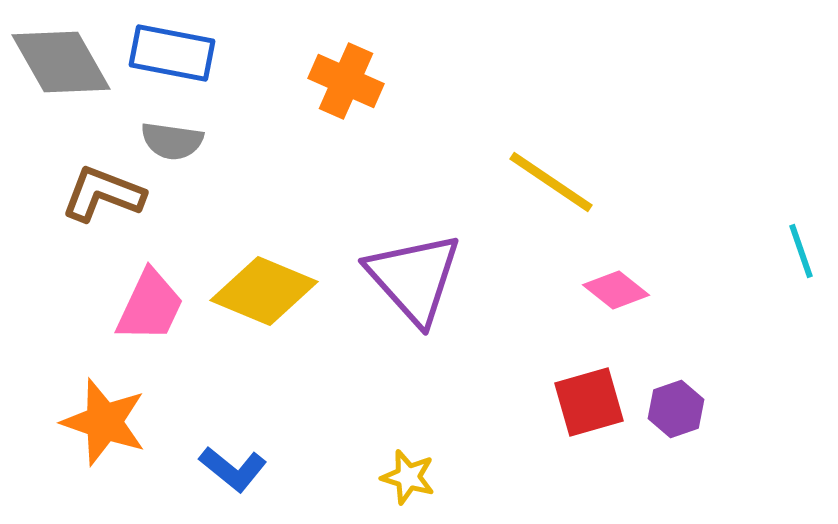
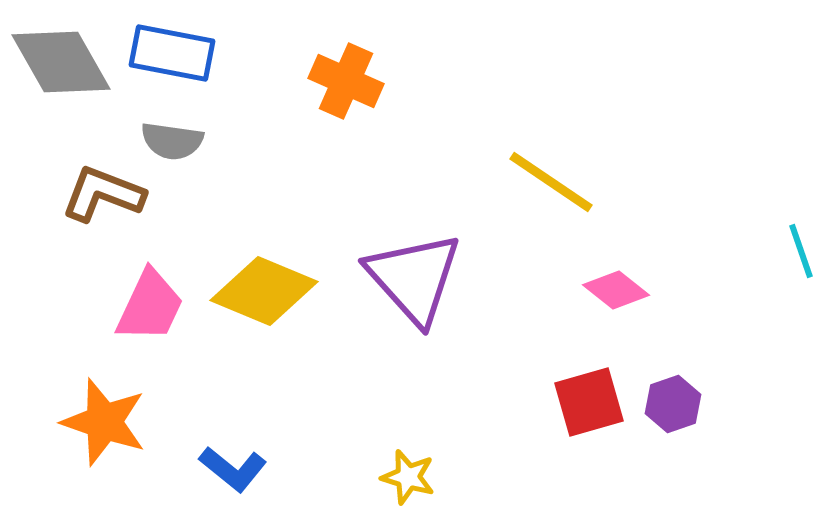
purple hexagon: moved 3 px left, 5 px up
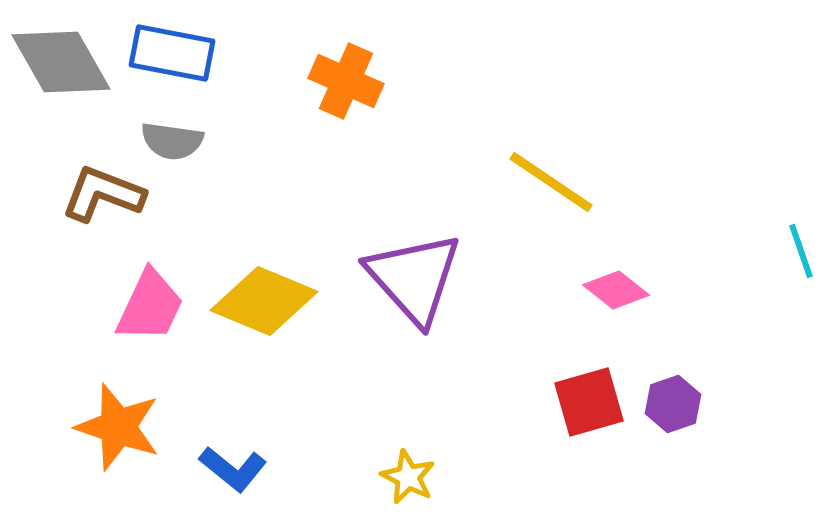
yellow diamond: moved 10 px down
orange star: moved 14 px right, 5 px down
yellow star: rotated 10 degrees clockwise
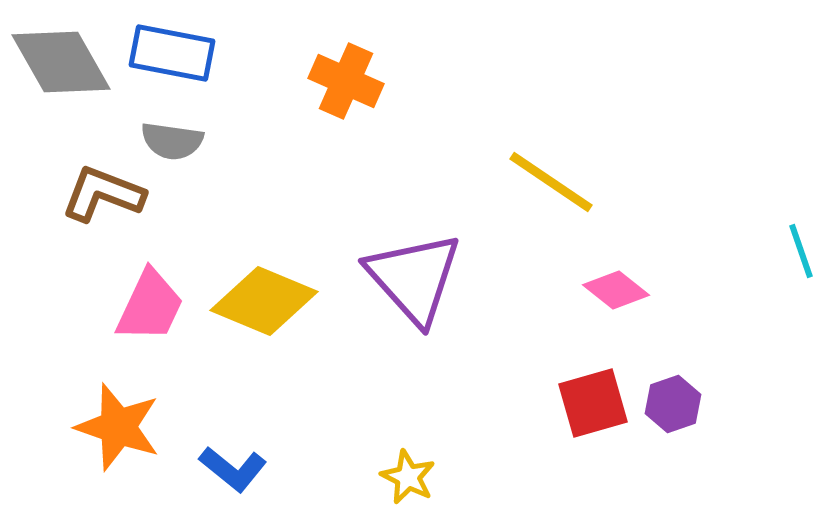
red square: moved 4 px right, 1 px down
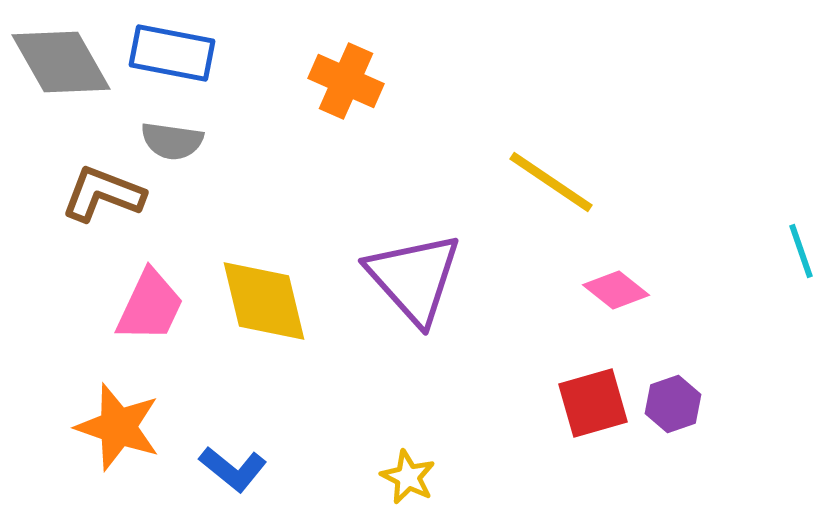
yellow diamond: rotated 54 degrees clockwise
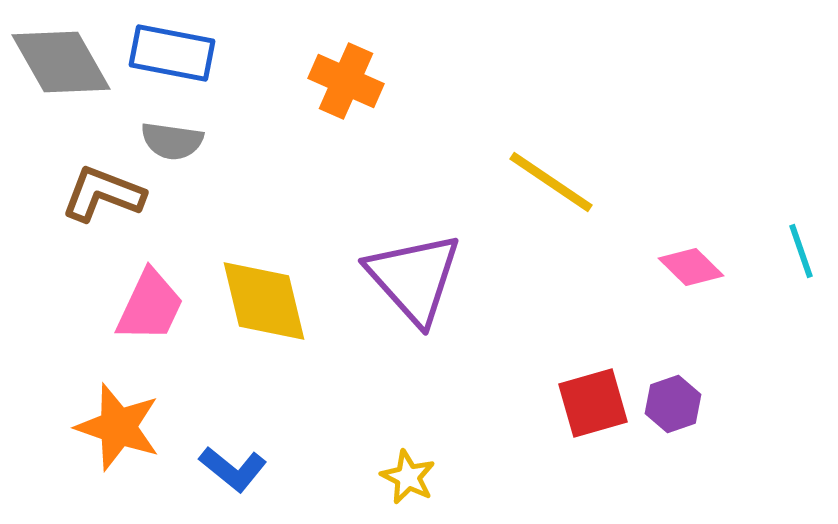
pink diamond: moved 75 px right, 23 px up; rotated 6 degrees clockwise
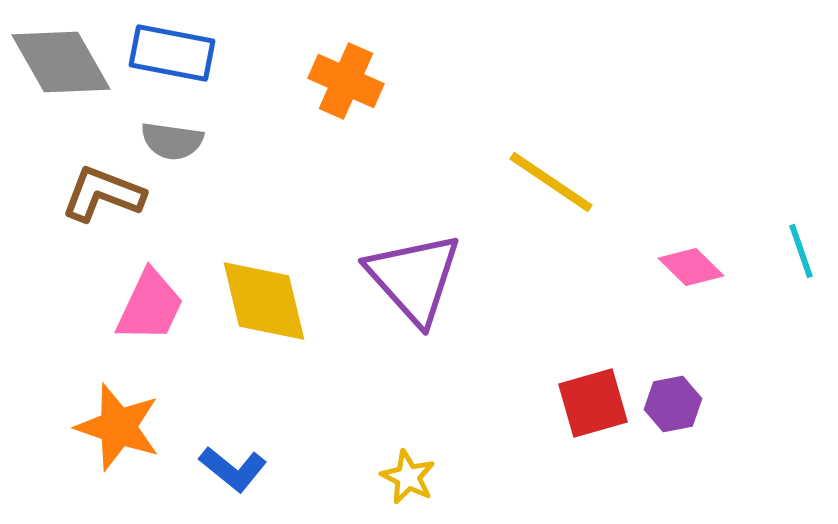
purple hexagon: rotated 8 degrees clockwise
